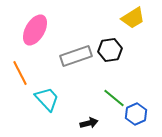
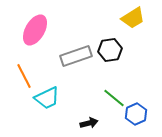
orange line: moved 4 px right, 3 px down
cyan trapezoid: moved 1 px up; rotated 108 degrees clockwise
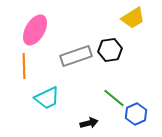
orange line: moved 10 px up; rotated 25 degrees clockwise
